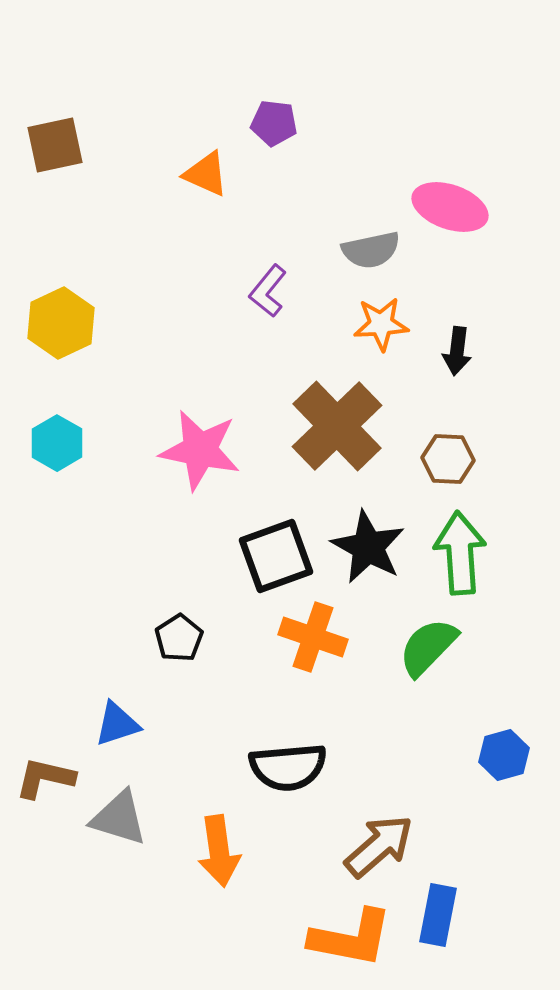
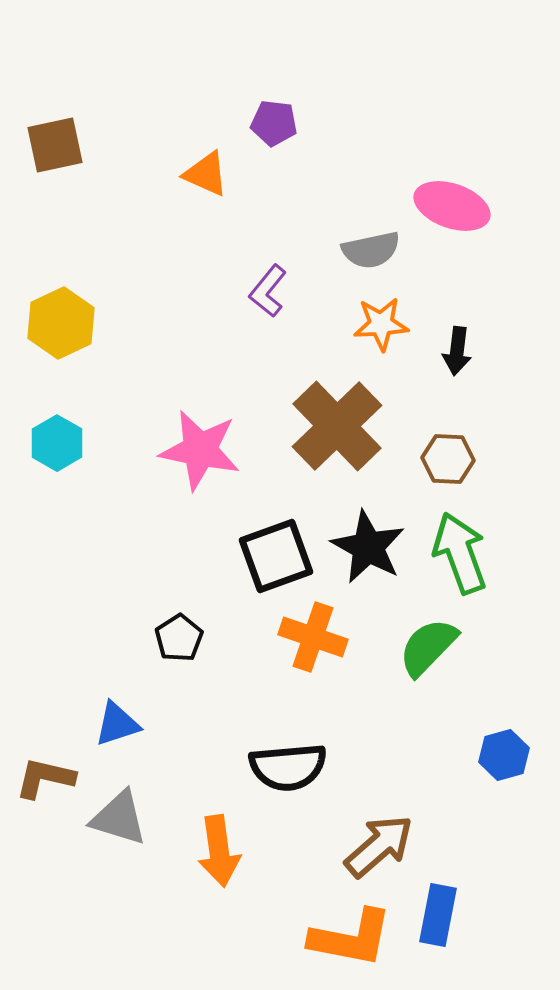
pink ellipse: moved 2 px right, 1 px up
green arrow: rotated 16 degrees counterclockwise
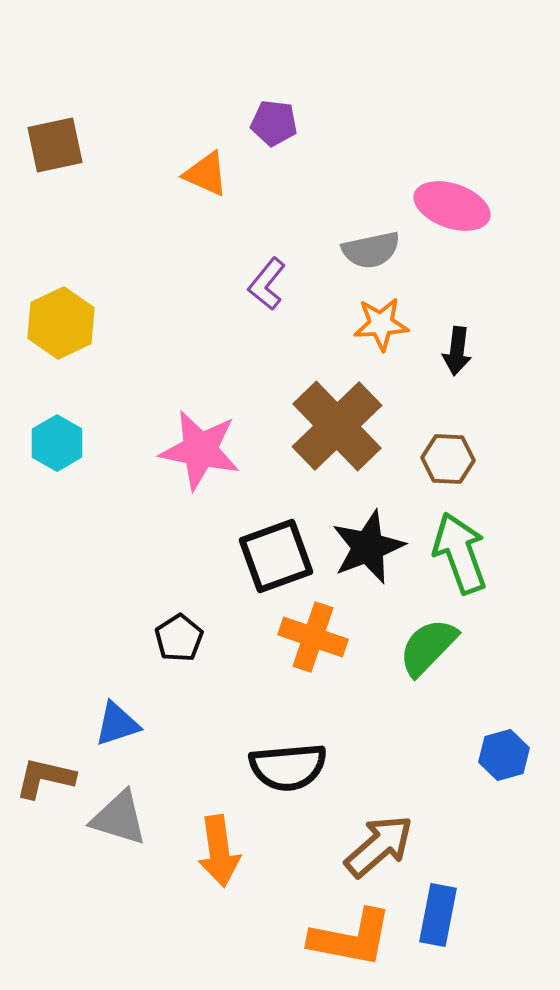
purple L-shape: moved 1 px left, 7 px up
black star: rotated 22 degrees clockwise
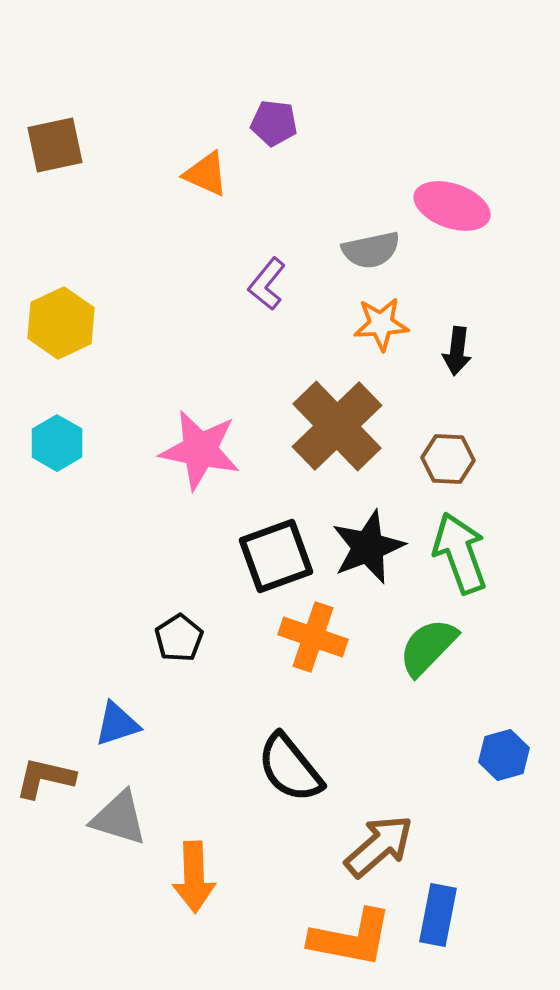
black semicircle: moved 2 px right, 1 px down; rotated 56 degrees clockwise
orange arrow: moved 25 px left, 26 px down; rotated 6 degrees clockwise
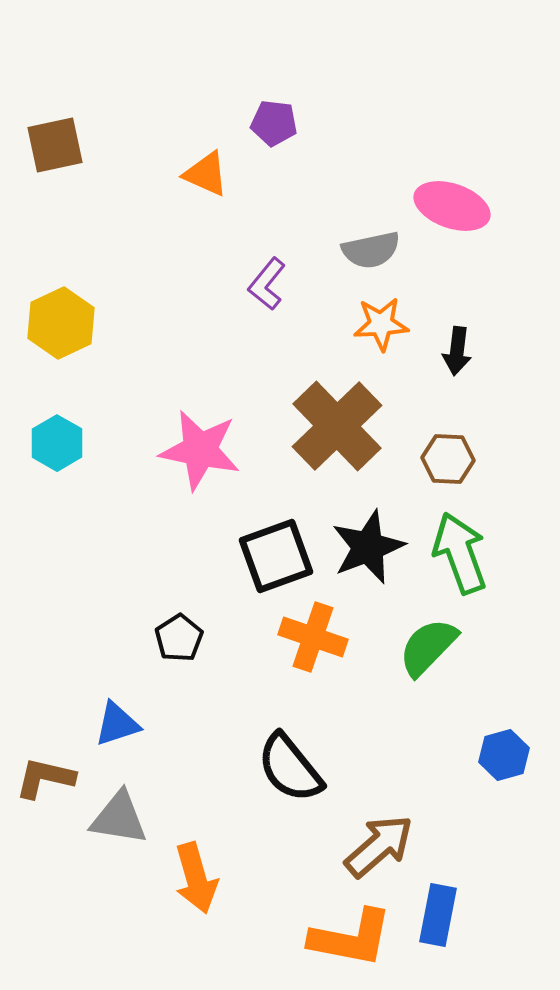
gray triangle: rotated 8 degrees counterclockwise
orange arrow: moved 2 px right, 1 px down; rotated 14 degrees counterclockwise
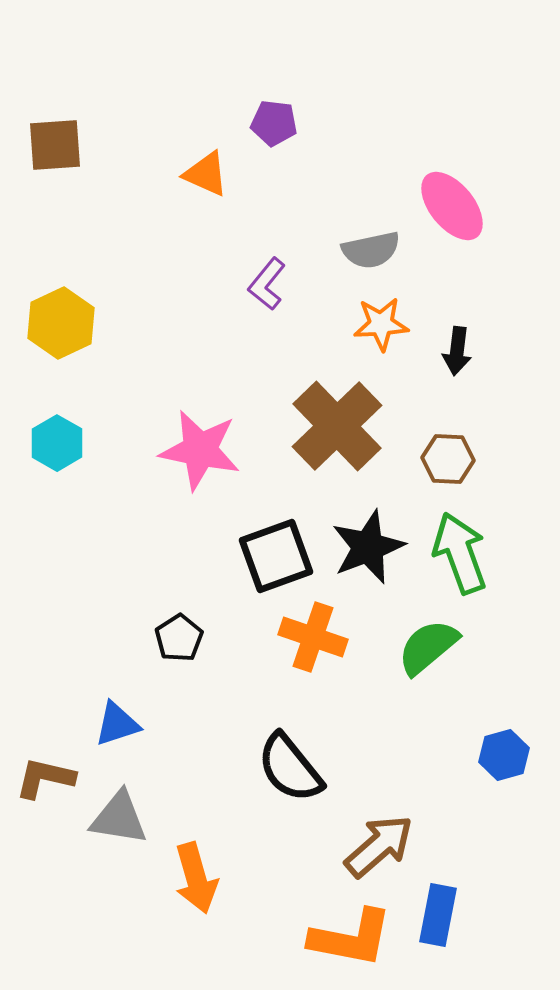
brown square: rotated 8 degrees clockwise
pink ellipse: rotated 32 degrees clockwise
green semicircle: rotated 6 degrees clockwise
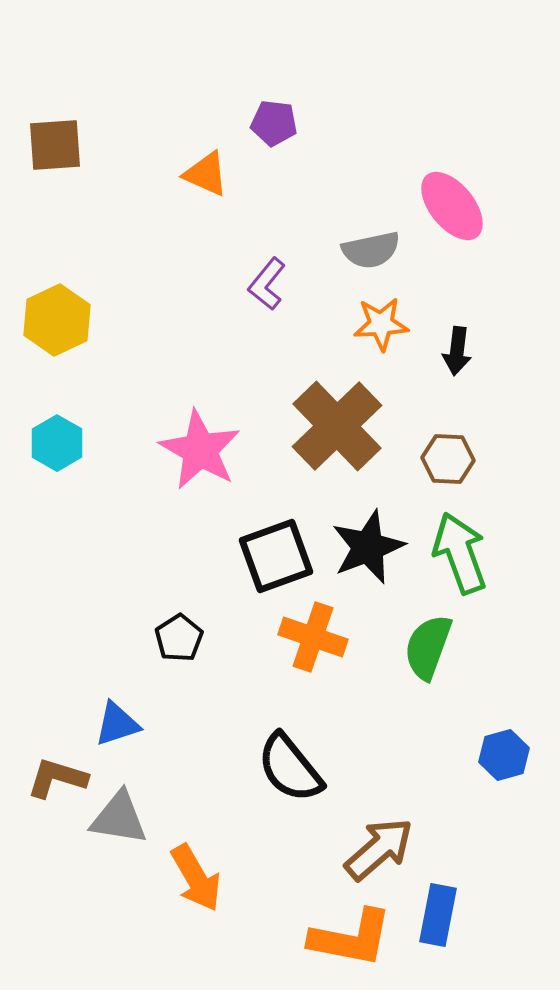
yellow hexagon: moved 4 px left, 3 px up
pink star: rotated 18 degrees clockwise
green semicircle: rotated 30 degrees counterclockwise
brown L-shape: moved 12 px right; rotated 4 degrees clockwise
brown arrow: moved 3 px down
orange arrow: rotated 14 degrees counterclockwise
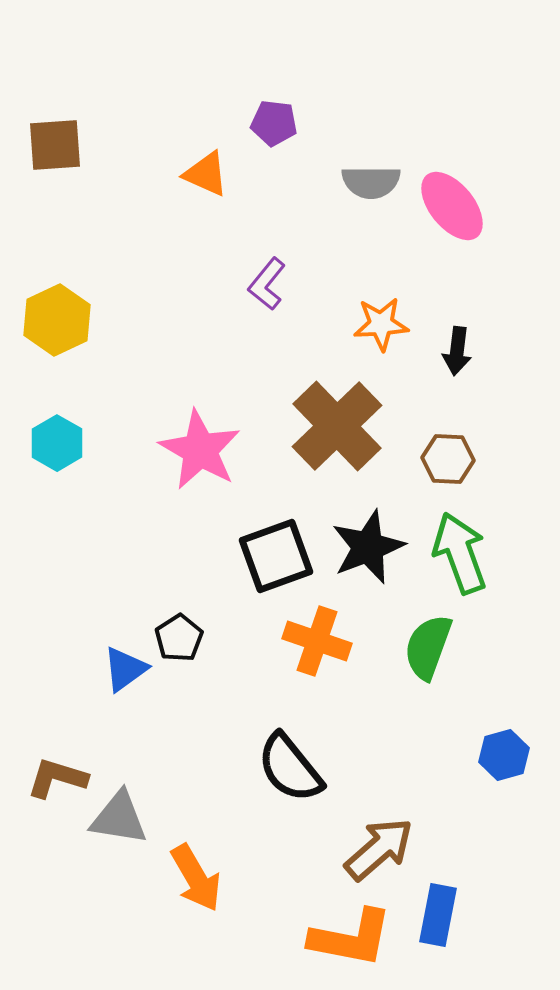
gray semicircle: moved 68 px up; rotated 12 degrees clockwise
orange cross: moved 4 px right, 4 px down
blue triangle: moved 8 px right, 55 px up; rotated 18 degrees counterclockwise
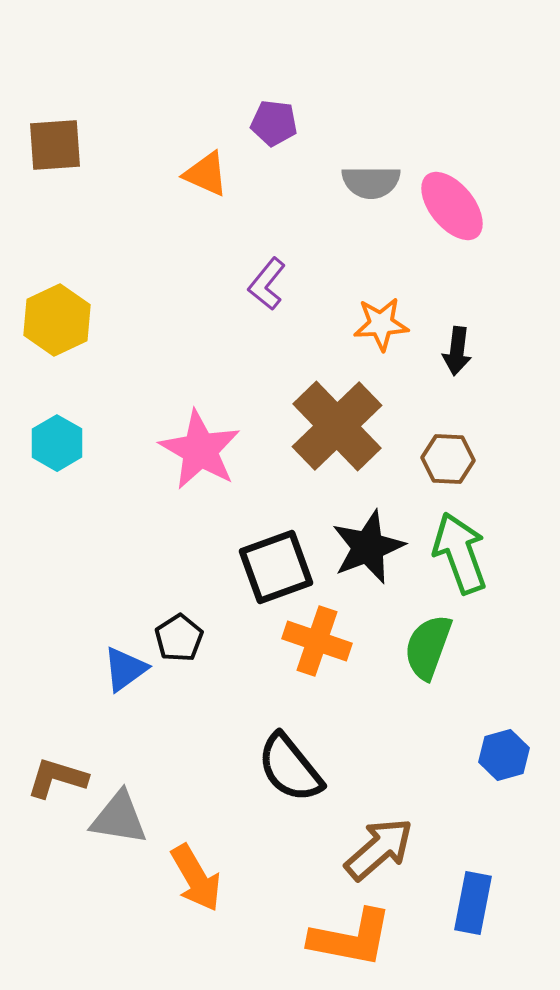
black square: moved 11 px down
blue rectangle: moved 35 px right, 12 px up
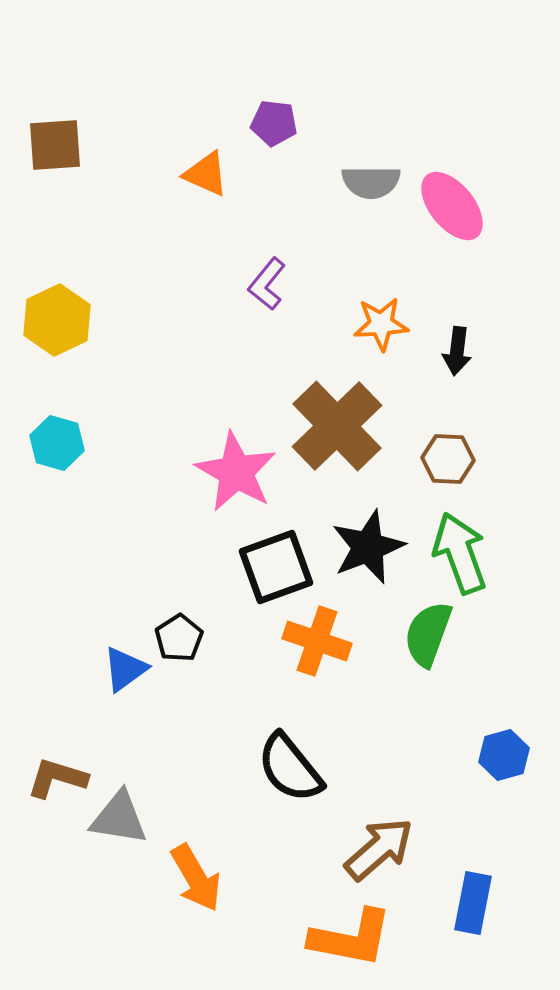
cyan hexagon: rotated 14 degrees counterclockwise
pink star: moved 36 px right, 22 px down
green semicircle: moved 13 px up
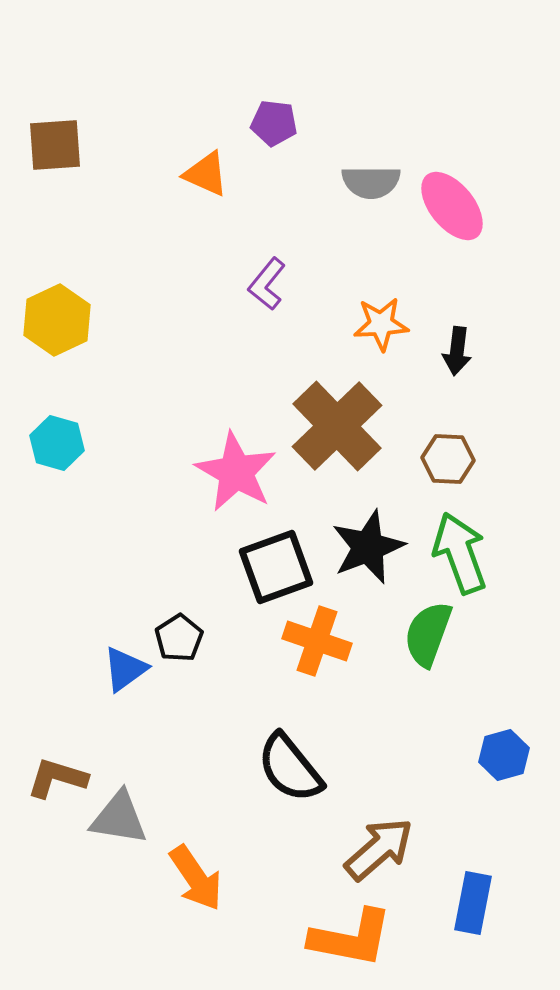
orange arrow: rotated 4 degrees counterclockwise
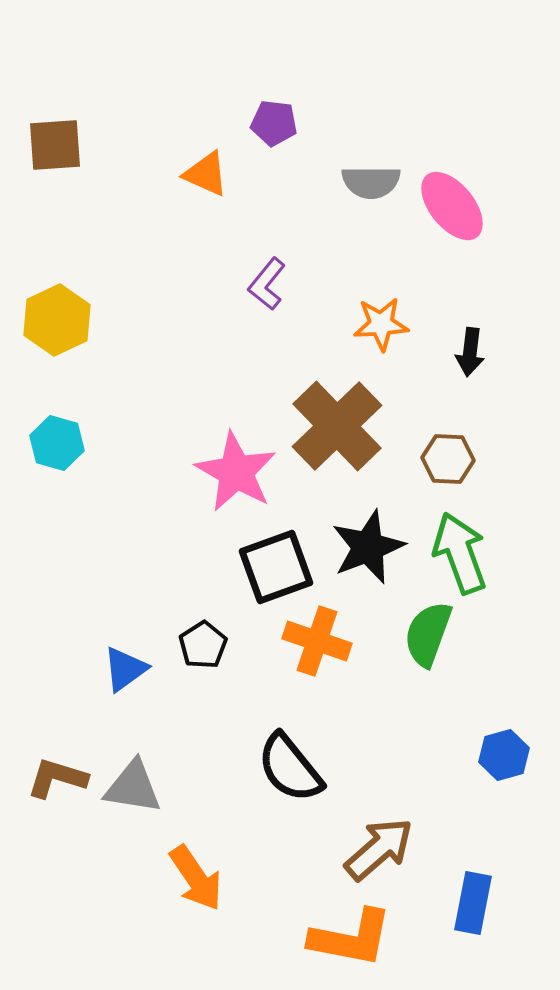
black arrow: moved 13 px right, 1 px down
black pentagon: moved 24 px right, 7 px down
gray triangle: moved 14 px right, 31 px up
